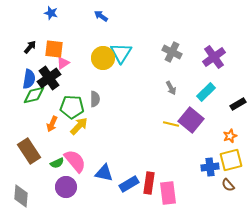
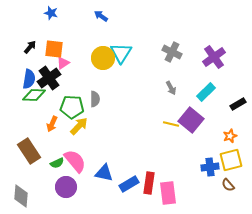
green diamond: rotated 15 degrees clockwise
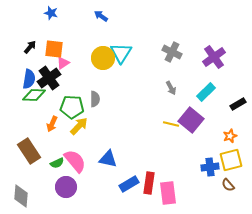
blue triangle: moved 4 px right, 14 px up
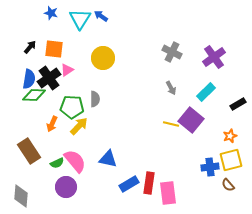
cyan triangle: moved 41 px left, 34 px up
pink triangle: moved 4 px right, 7 px down
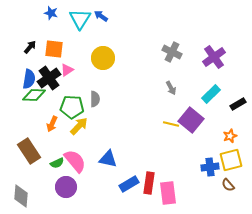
cyan rectangle: moved 5 px right, 2 px down
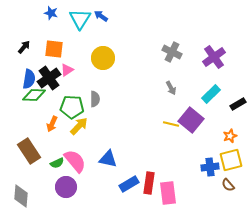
black arrow: moved 6 px left
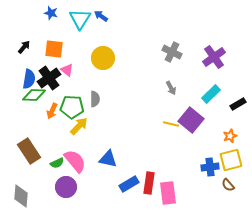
pink triangle: rotated 48 degrees counterclockwise
orange arrow: moved 13 px up
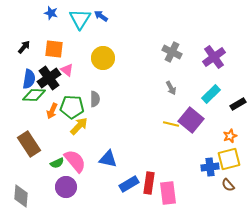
brown rectangle: moved 7 px up
yellow square: moved 2 px left, 1 px up
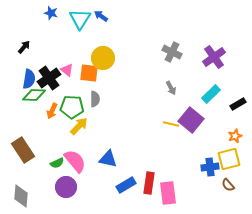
orange square: moved 35 px right, 24 px down
orange star: moved 5 px right
brown rectangle: moved 6 px left, 6 px down
blue rectangle: moved 3 px left, 1 px down
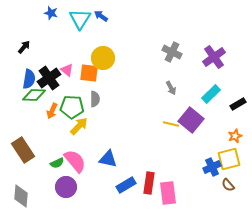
blue cross: moved 2 px right; rotated 18 degrees counterclockwise
